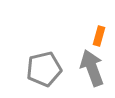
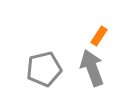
orange rectangle: rotated 18 degrees clockwise
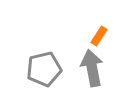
gray arrow: rotated 9 degrees clockwise
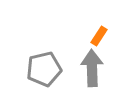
gray arrow: rotated 9 degrees clockwise
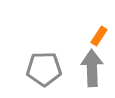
gray pentagon: rotated 12 degrees clockwise
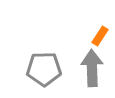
orange rectangle: moved 1 px right
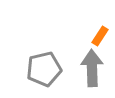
gray pentagon: rotated 12 degrees counterclockwise
